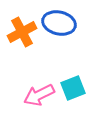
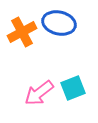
pink arrow: moved 2 px up; rotated 12 degrees counterclockwise
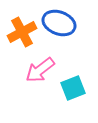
blue ellipse: rotated 8 degrees clockwise
pink arrow: moved 1 px right, 23 px up
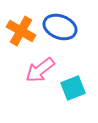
blue ellipse: moved 1 px right, 4 px down
orange cross: moved 1 px left, 1 px up; rotated 32 degrees counterclockwise
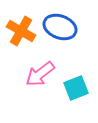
pink arrow: moved 4 px down
cyan square: moved 3 px right
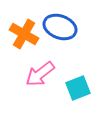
orange cross: moved 3 px right, 3 px down
cyan square: moved 2 px right
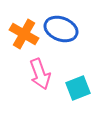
blue ellipse: moved 1 px right, 2 px down
pink arrow: rotated 72 degrees counterclockwise
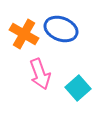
cyan square: rotated 20 degrees counterclockwise
